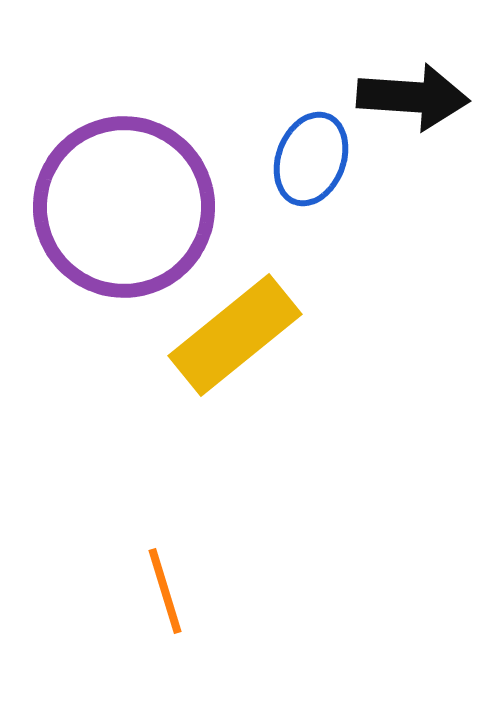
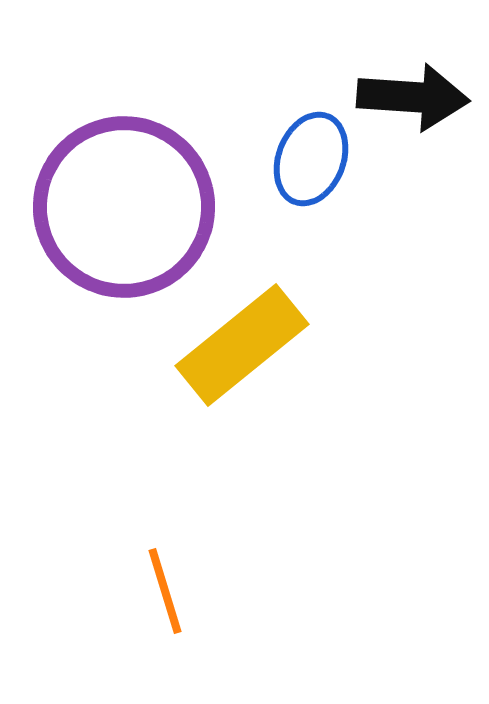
yellow rectangle: moved 7 px right, 10 px down
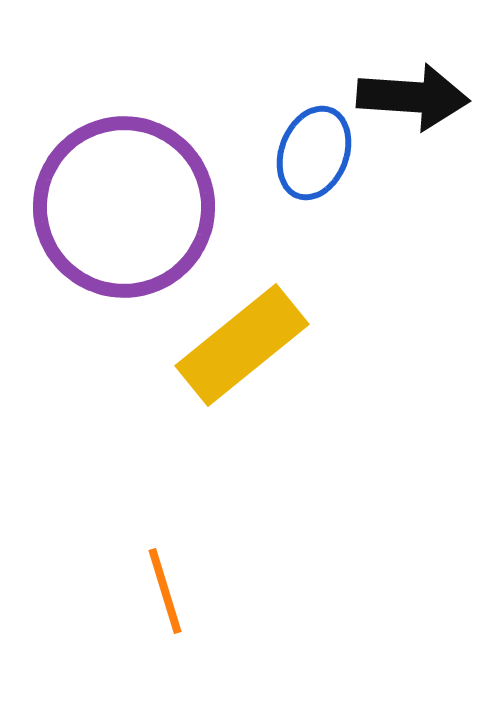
blue ellipse: moved 3 px right, 6 px up
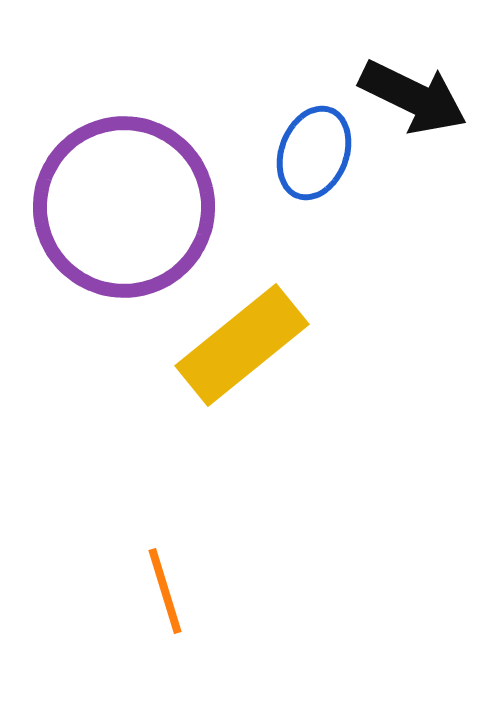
black arrow: rotated 22 degrees clockwise
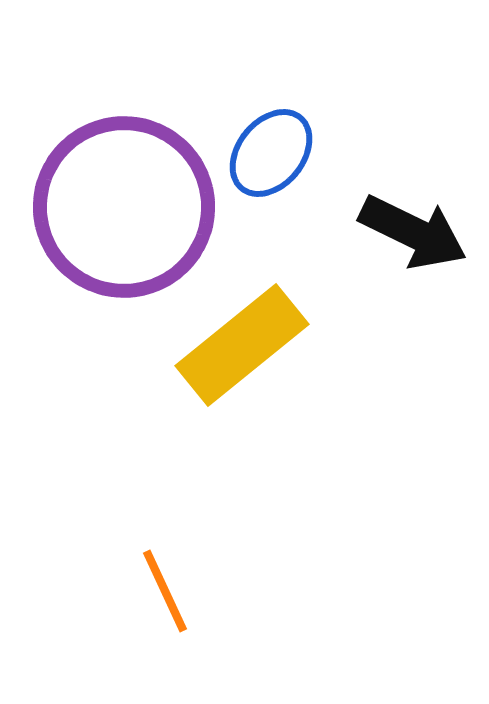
black arrow: moved 135 px down
blue ellipse: moved 43 px left; rotated 18 degrees clockwise
orange line: rotated 8 degrees counterclockwise
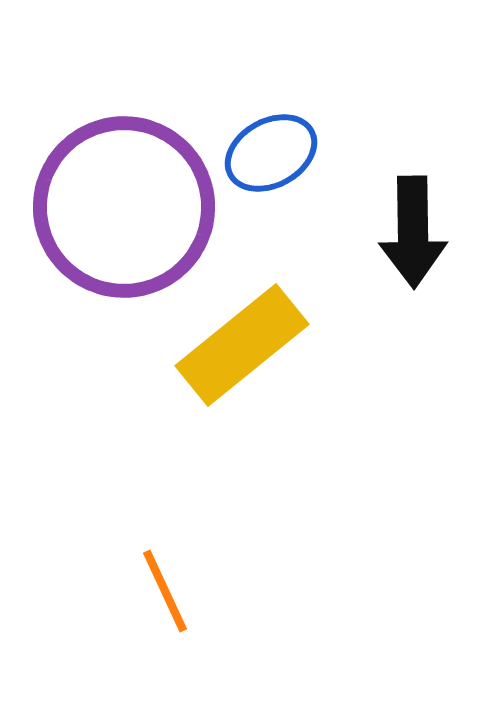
blue ellipse: rotated 22 degrees clockwise
black arrow: rotated 63 degrees clockwise
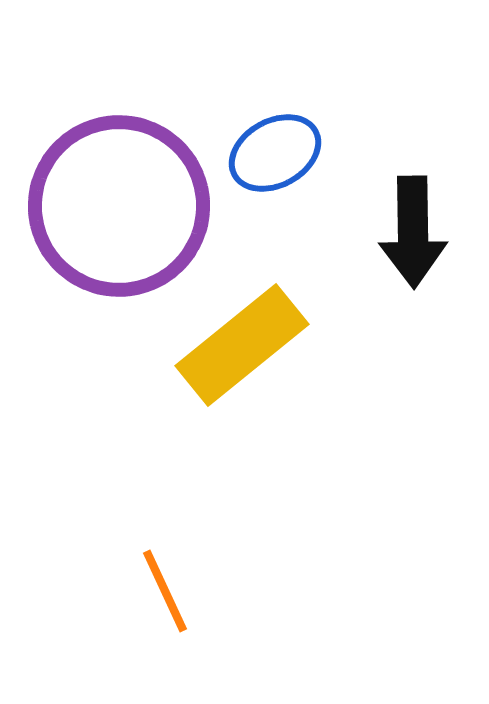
blue ellipse: moved 4 px right
purple circle: moved 5 px left, 1 px up
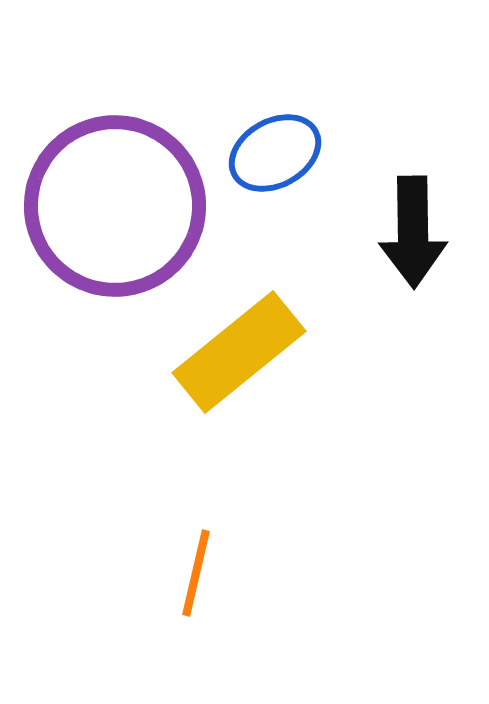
purple circle: moved 4 px left
yellow rectangle: moved 3 px left, 7 px down
orange line: moved 31 px right, 18 px up; rotated 38 degrees clockwise
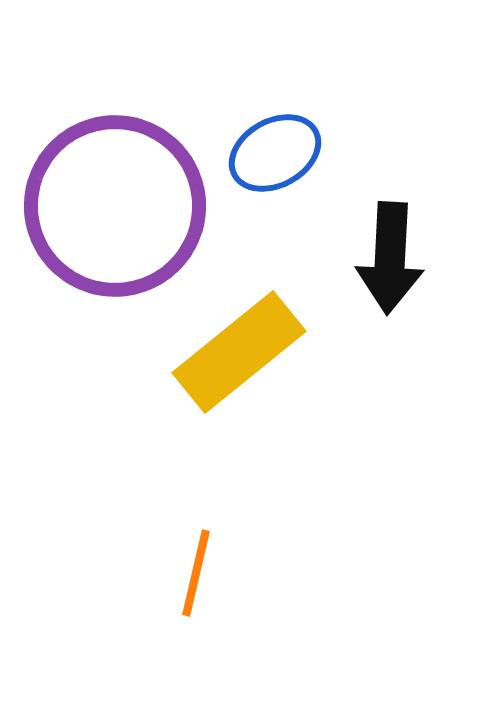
black arrow: moved 23 px left, 26 px down; rotated 4 degrees clockwise
